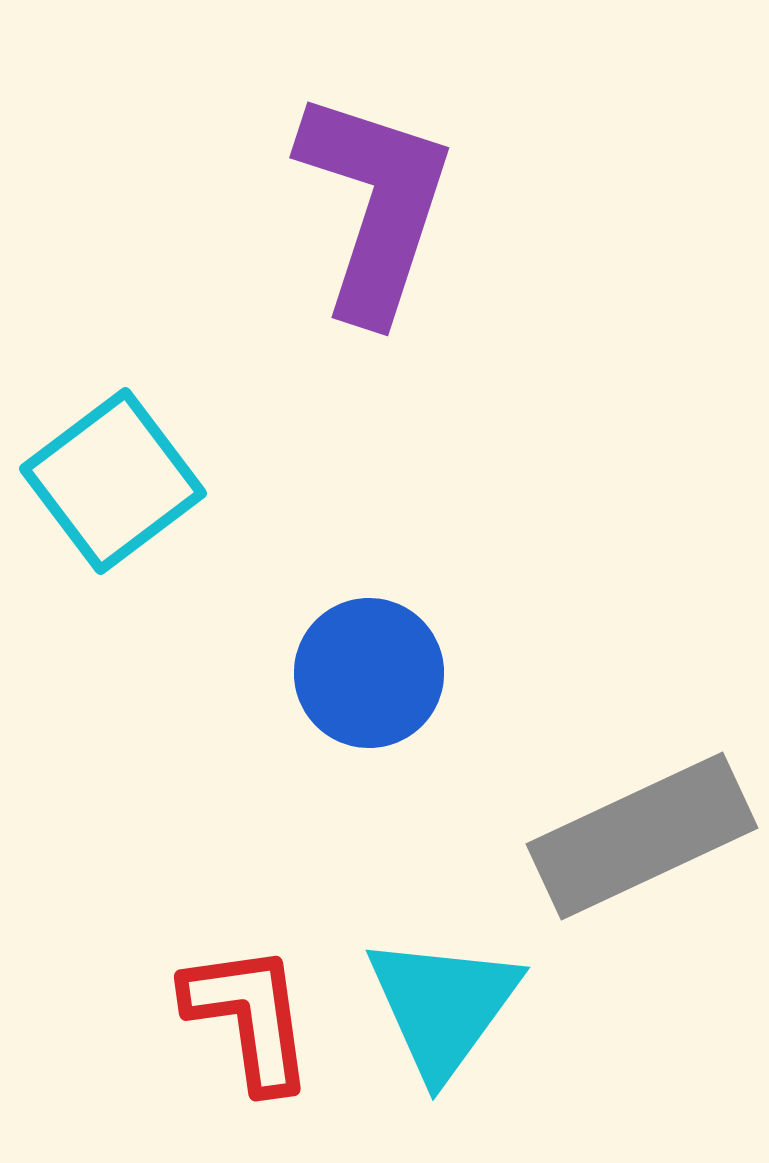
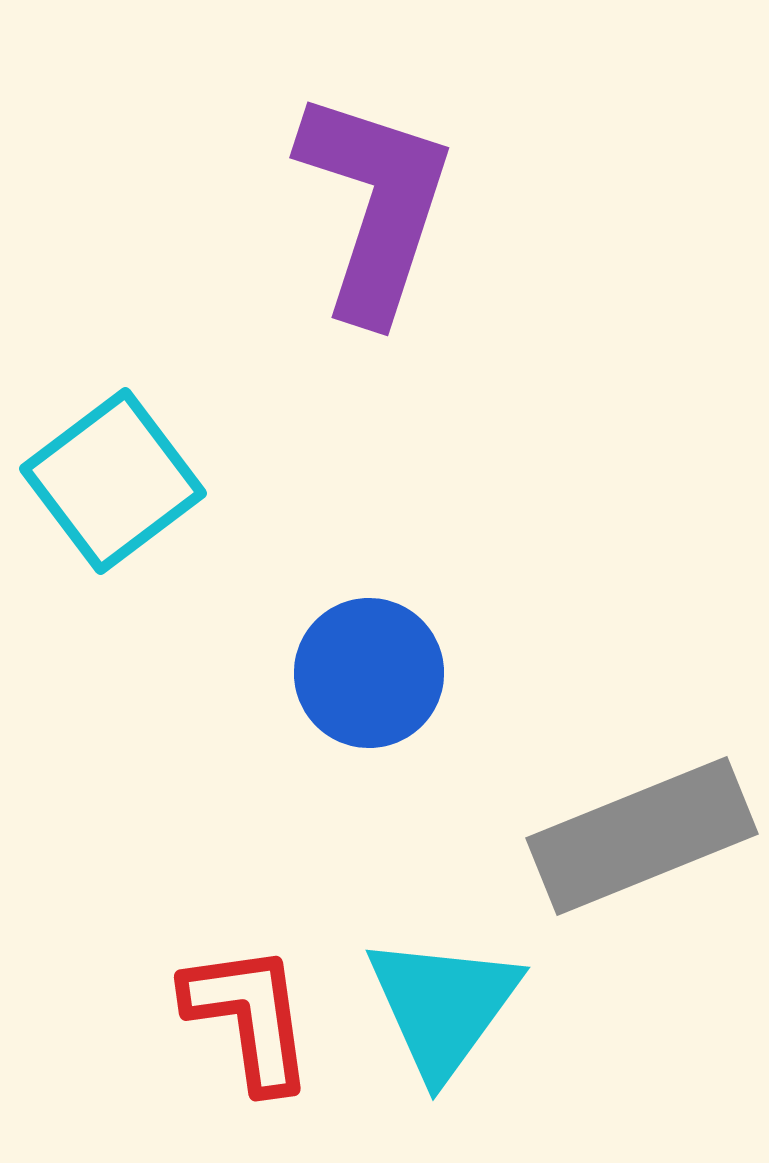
gray rectangle: rotated 3 degrees clockwise
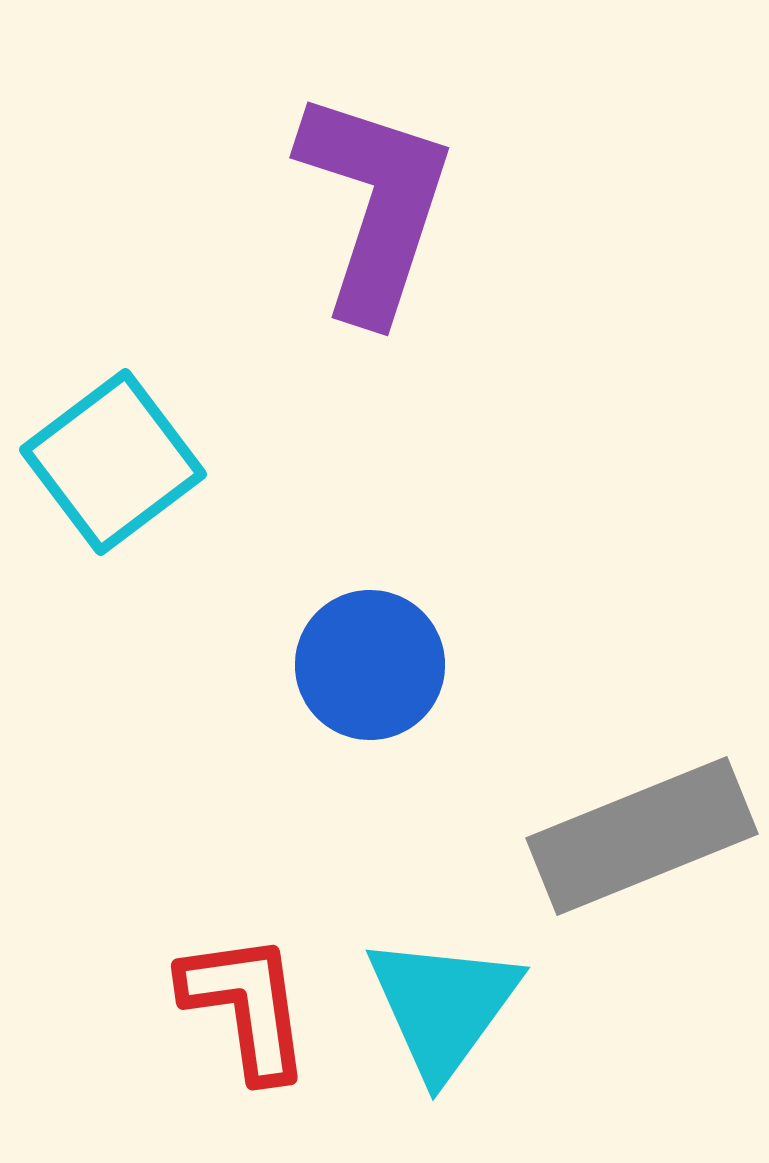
cyan square: moved 19 px up
blue circle: moved 1 px right, 8 px up
red L-shape: moved 3 px left, 11 px up
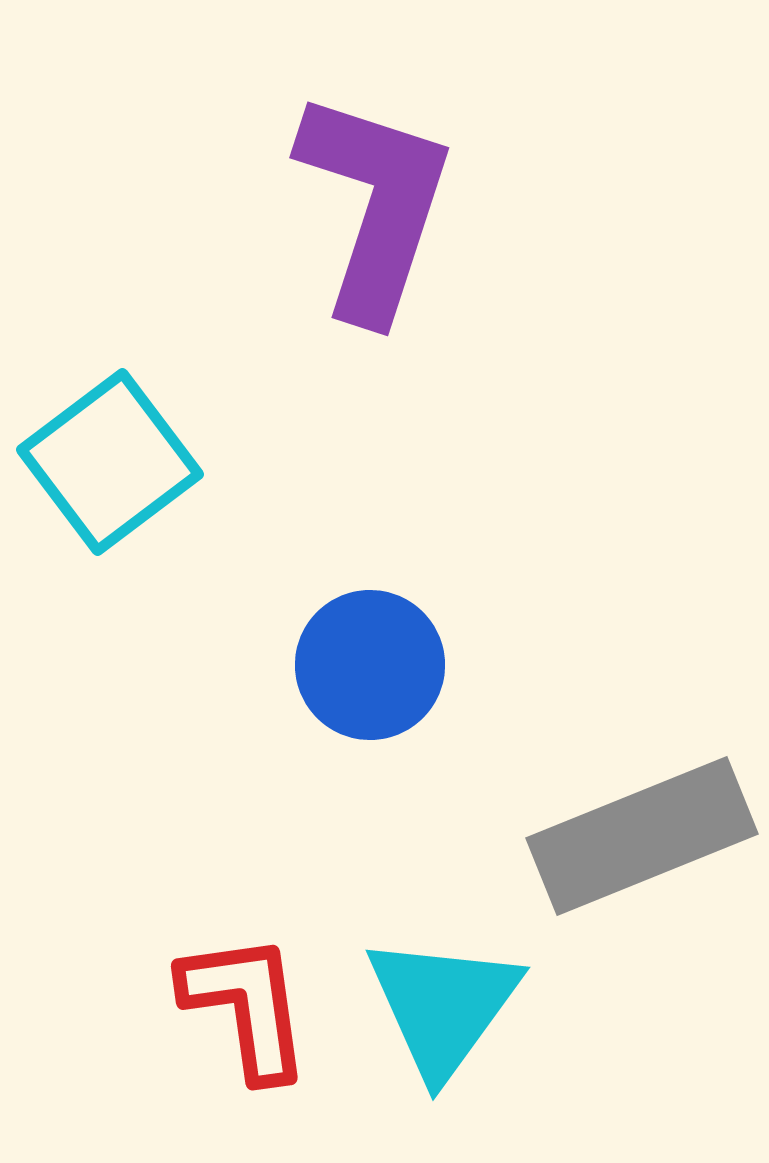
cyan square: moved 3 px left
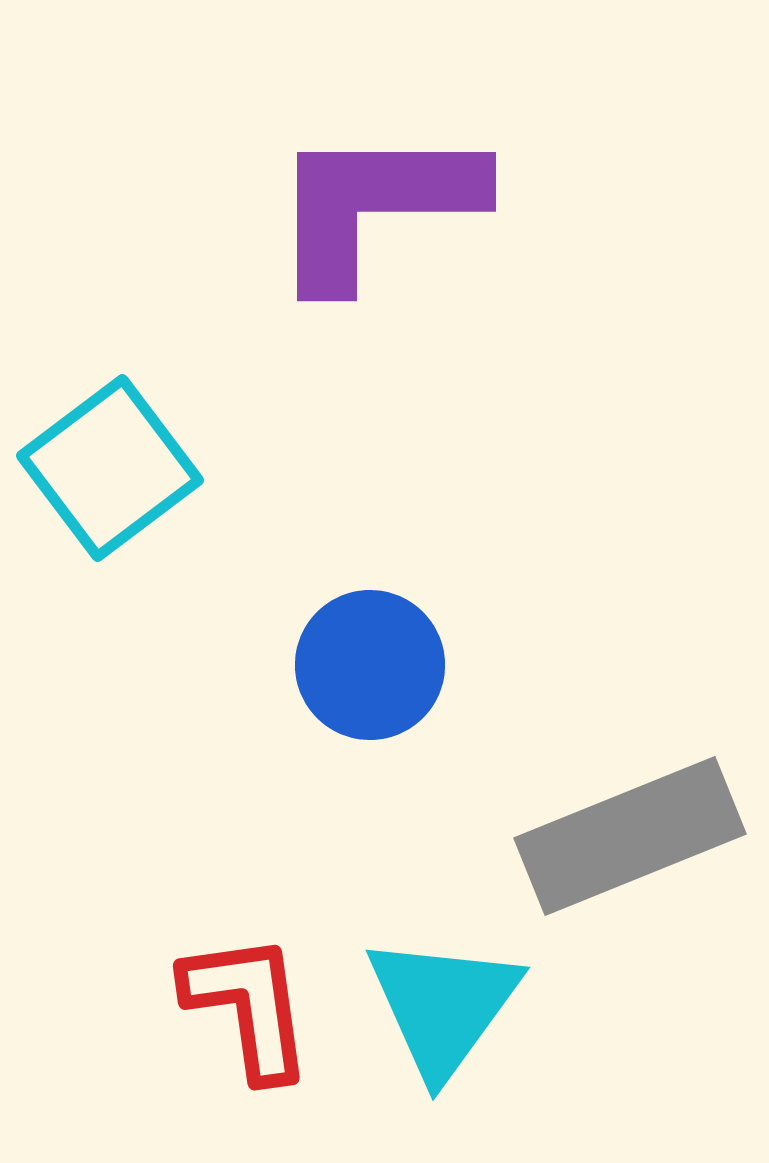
purple L-shape: rotated 108 degrees counterclockwise
cyan square: moved 6 px down
gray rectangle: moved 12 px left
red L-shape: moved 2 px right
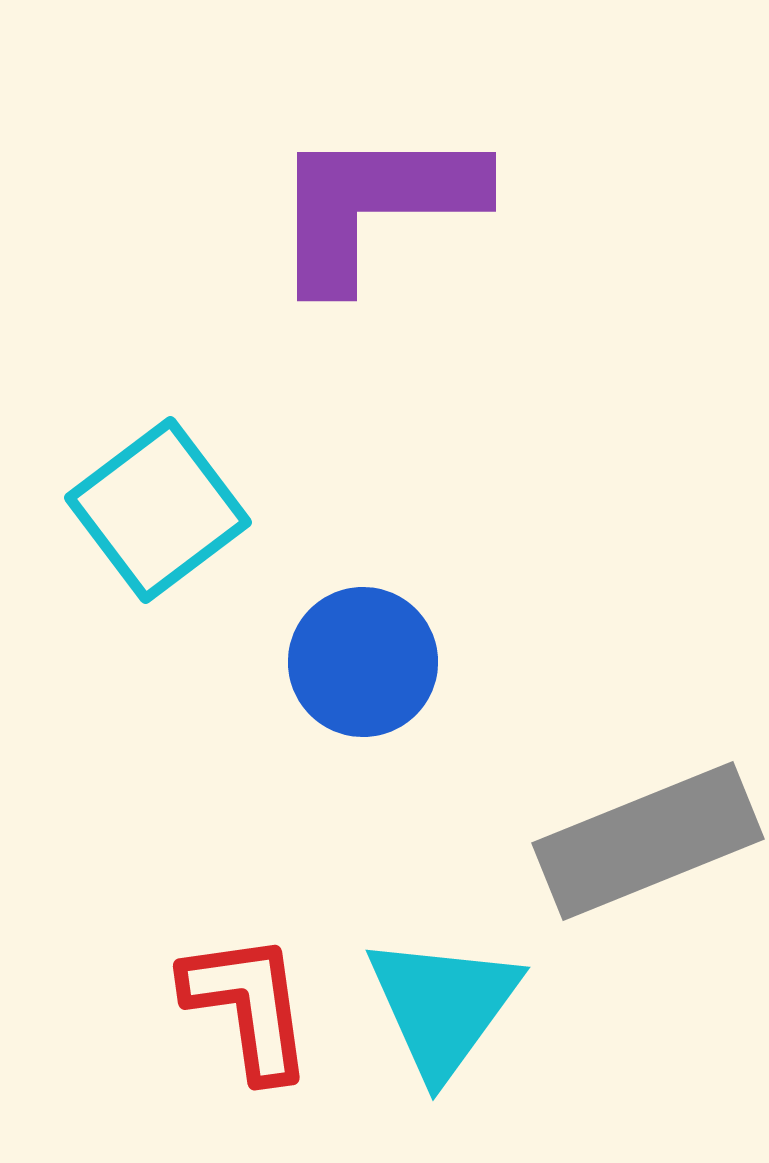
cyan square: moved 48 px right, 42 px down
blue circle: moved 7 px left, 3 px up
gray rectangle: moved 18 px right, 5 px down
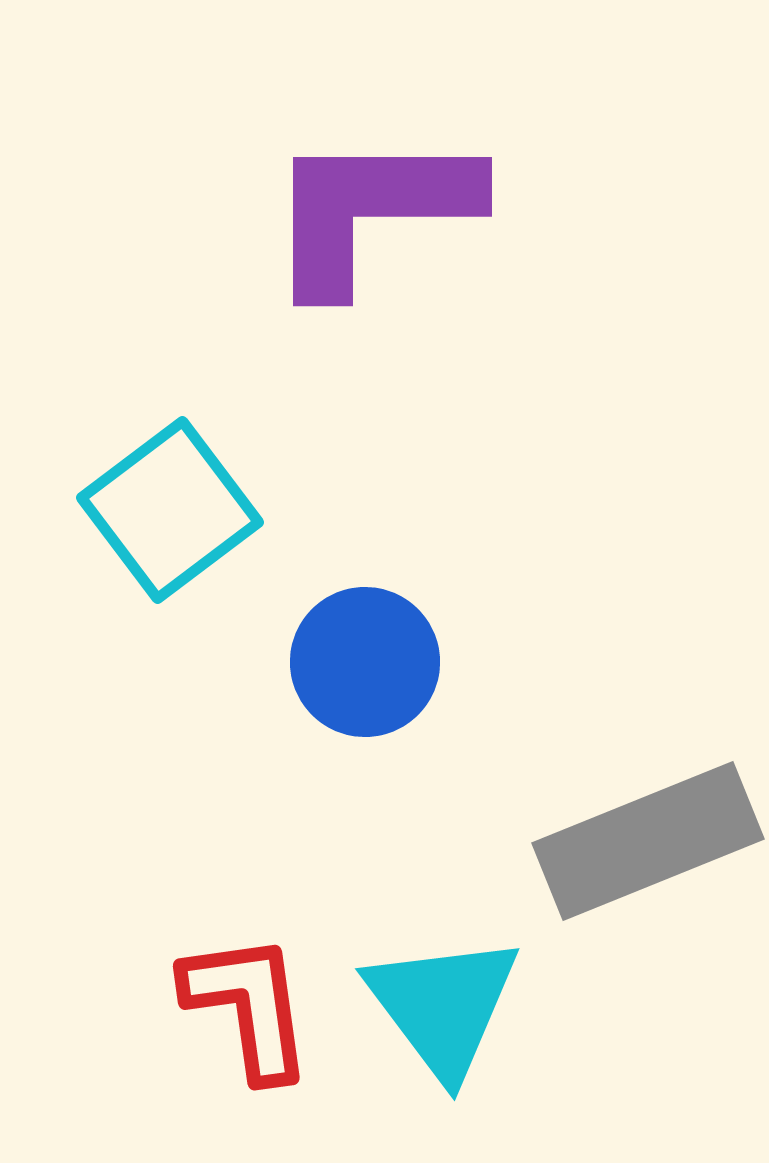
purple L-shape: moved 4 px left, 5 px down
cyan square: moved 12 px right
blue circle: moved 2 px right
cyan triangle: rotated 13 degrees counterclockwise
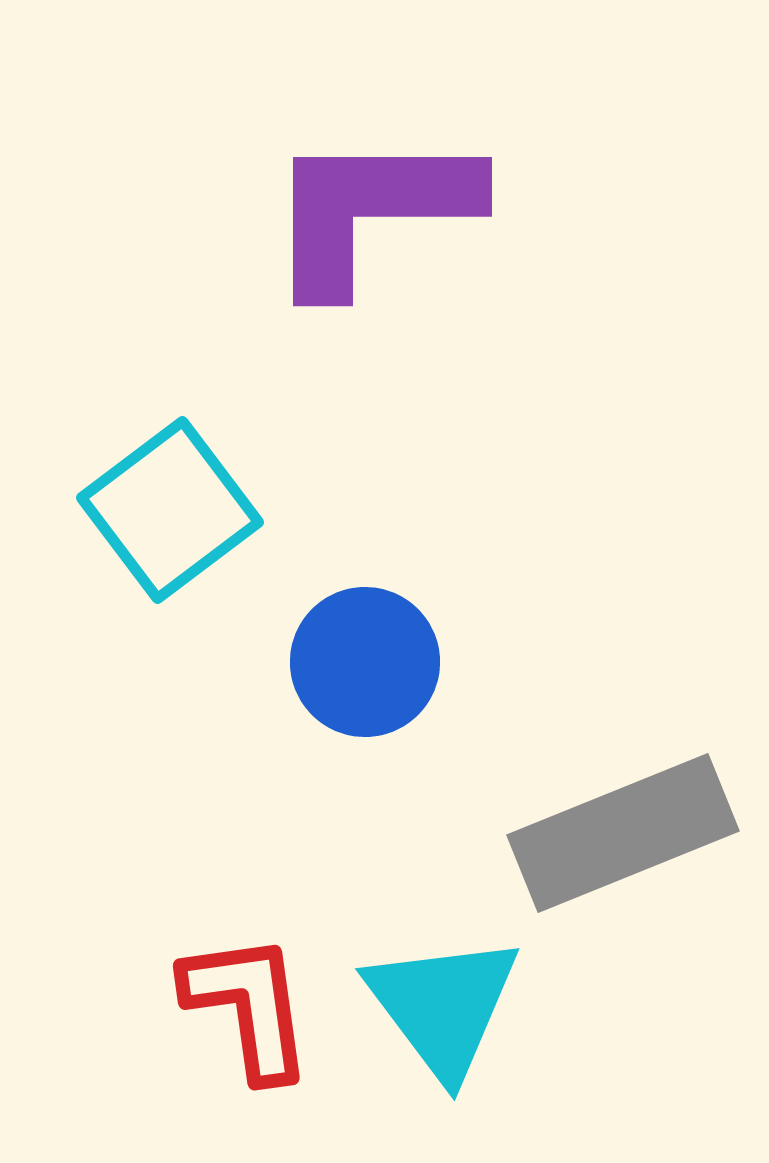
gray rectangle: moved 25 px left, 8 px up
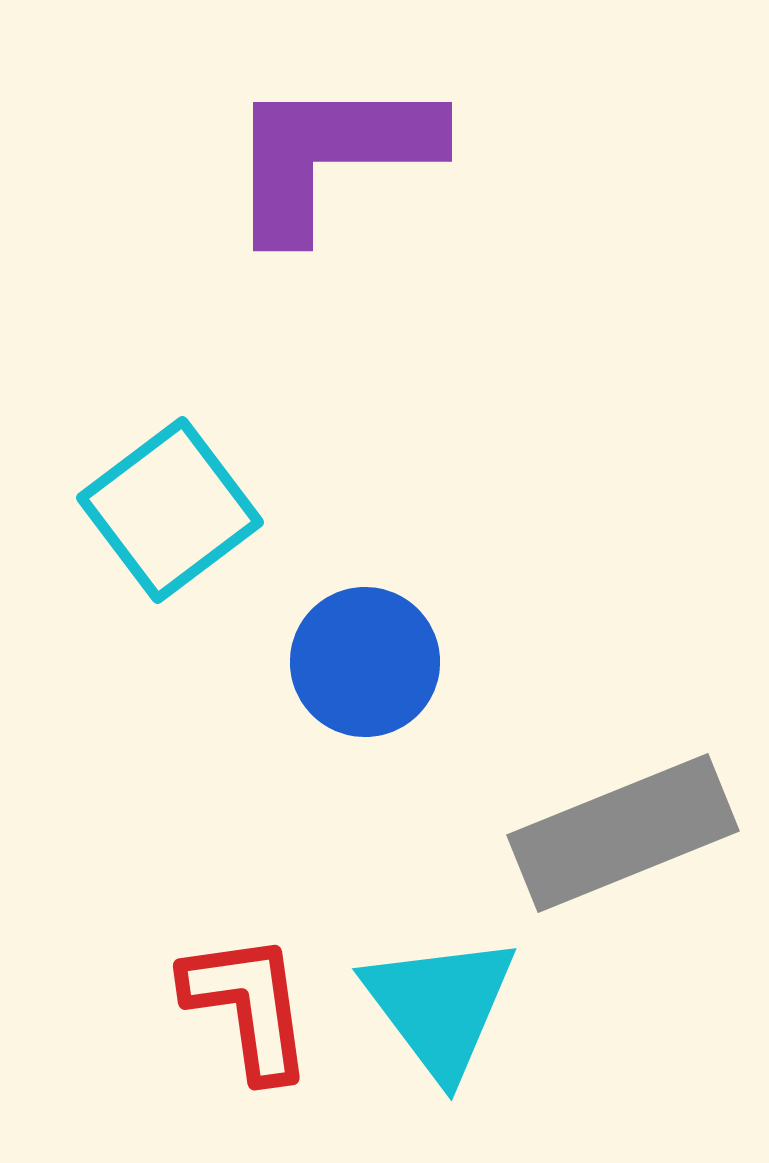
purple L-shape: moved 40 px left, 55 px up
cyan triangle: moved 3 px left
